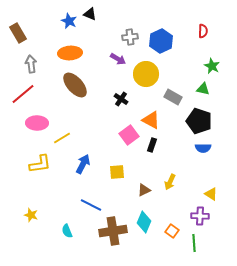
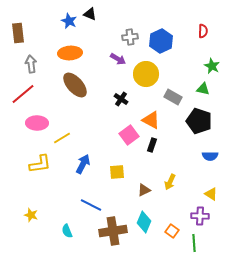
brown rectangle: rotated 24 degrees clockwise
blue semicircle: moved 7 px right, 8 px down
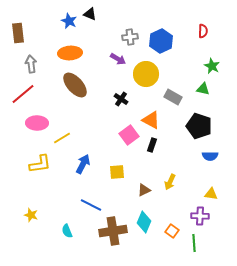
black pentagon: moved 5 px down
yellow triangle: rotated 24 degrees counterclockwise
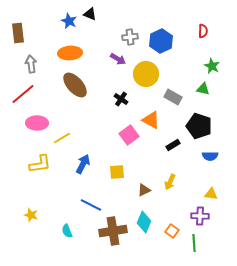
black rectangle: moved 21 px right; rotated 40 degrees clockwise
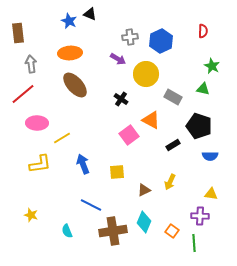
blue arrow: rotated 48 degrees counterclockwise
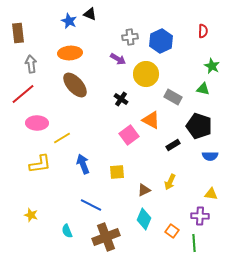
cyan diamond: moved 3 px up
brown cross: moved 7 px left, 6 px down; rotated 12 degrees counterclockwise
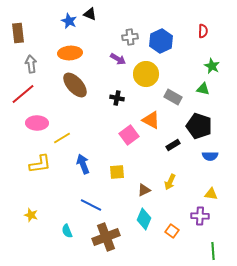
black cross: moved 4 px left, 1 px up; rotated 24 degrees counterclockwise
green line: moved 19 px right, 8 px down
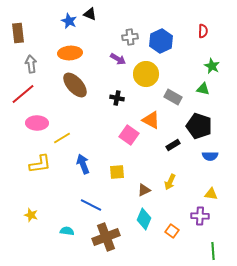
pink square: rotated 18 degrees counterclockwise
cyan semicircle: rotated 120 degrees clockwise
